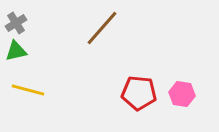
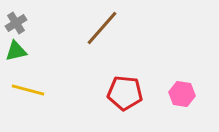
red pentagon: moved 14 px left
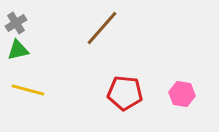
green triangle: moved 2 px right, 1 px up
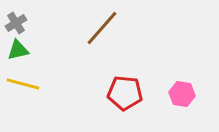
yellow line: moved 5 px left, 6 px up
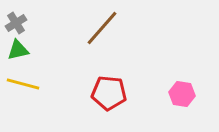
red pentagon: moved 16 px left
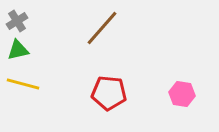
gray cross: moved 1 px right, 2 px up
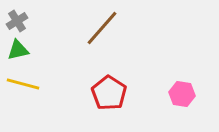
red pentagon: rotated 28 degrees clockwise
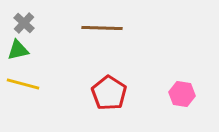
gray cross: moved 7 px right, 2 px down; rotated 15 degrees counterclockwise
brown line: rotated 51 degrees clockwise
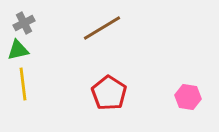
gray cross: rotated 20 degrees clockwise
brown line: rotated 33 degrees counterclockwise
yellow line: rotated 68 degrees clockwise
pink hexagon: moved 6 px right, 3 px down
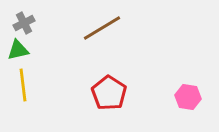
yellow line: moved 1 px down
